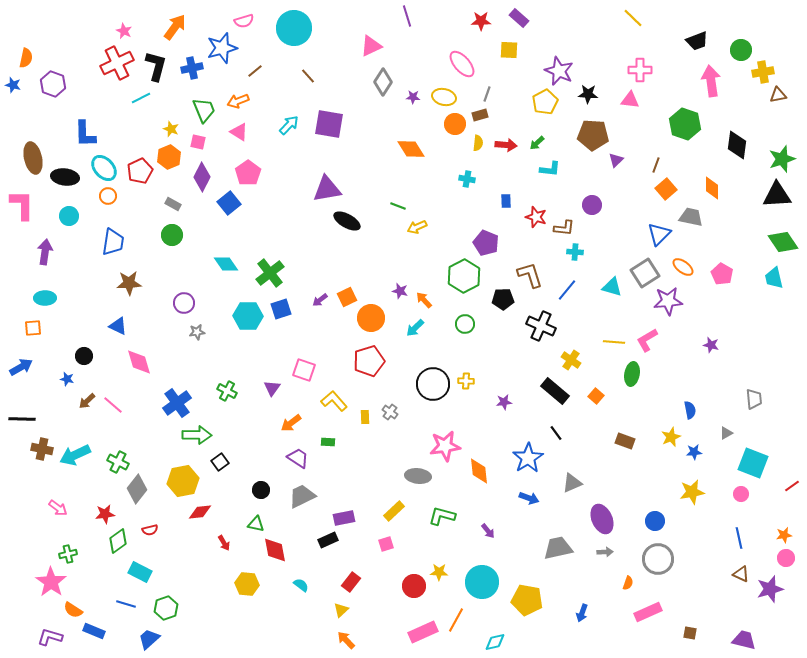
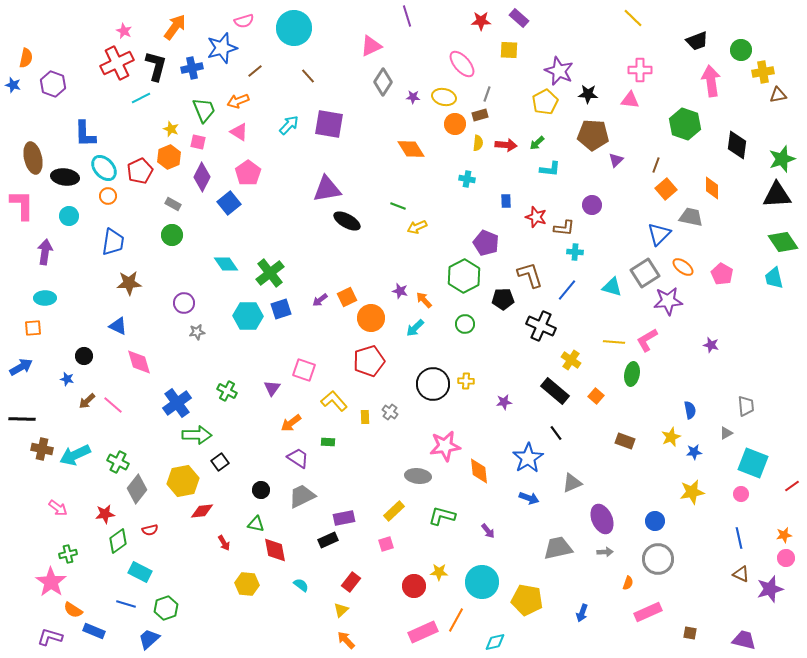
gray trapezoid at (754, 399): moved 8 px left, 7 px down
red diamond at (200, 512): moved 2 px right, 1 px up
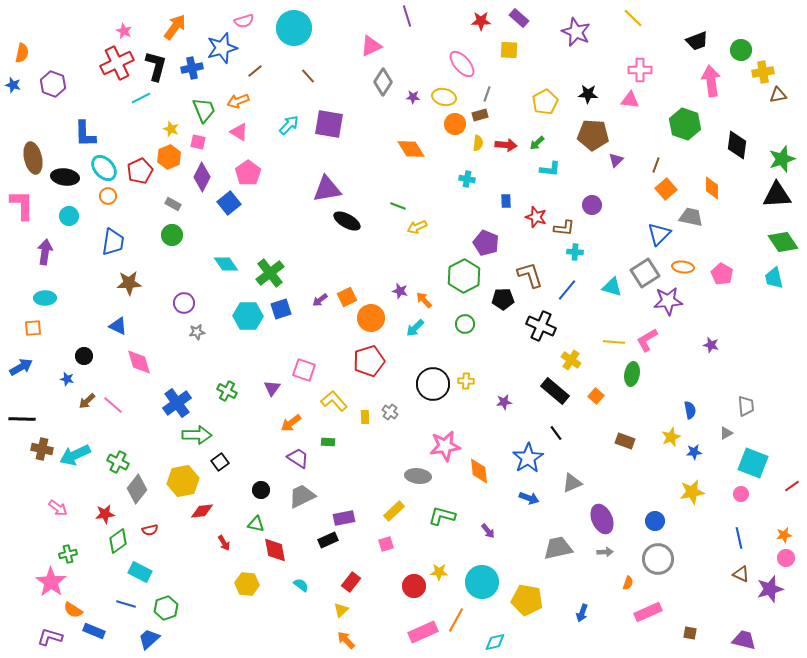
orange semicircle at (26, 58): moved 4 px left, 5 px up
purple star at (559, 71): moved 17 px right, 39 px up
orange ellipse at (683, 267): rotated 30 degrees counterclockwise
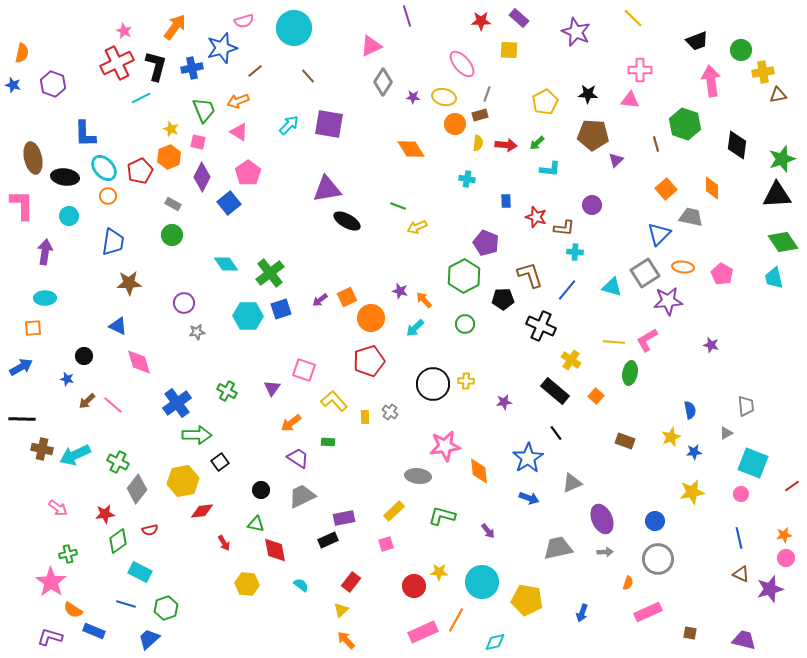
brown line at (656, 165): moved 21 px up; rotated 35 degrees counterclockwise
green ellipse at (632, 374): moved 2 px left, 1 px up
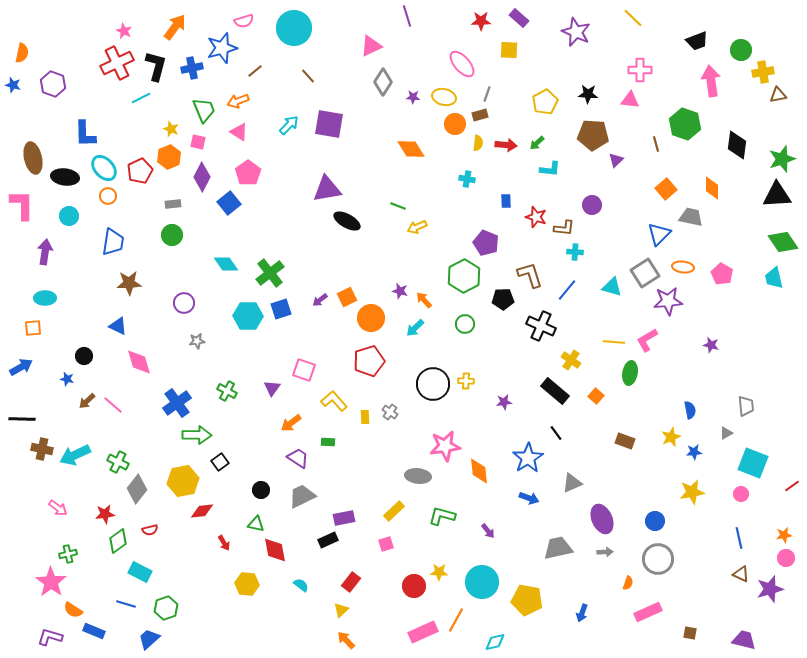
gray rectangle at (173, 204): rotated 35 degrees counterclockwise
gray star at (197, 332): moved 9 px down
